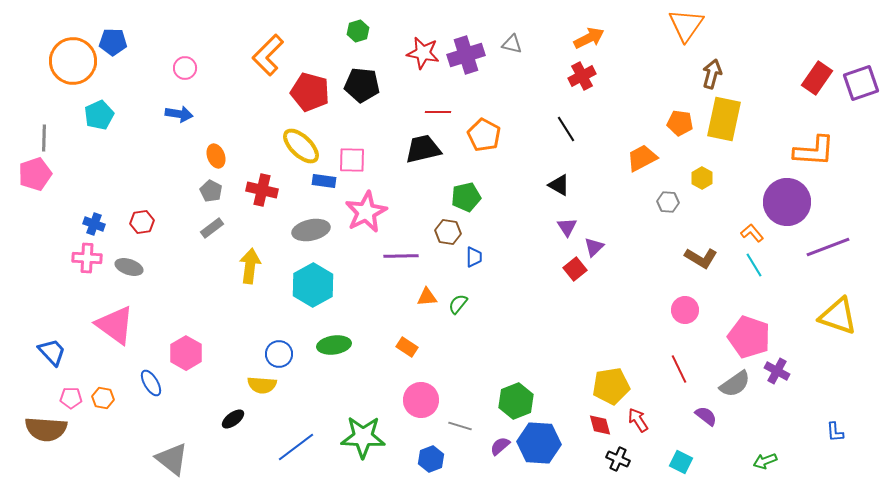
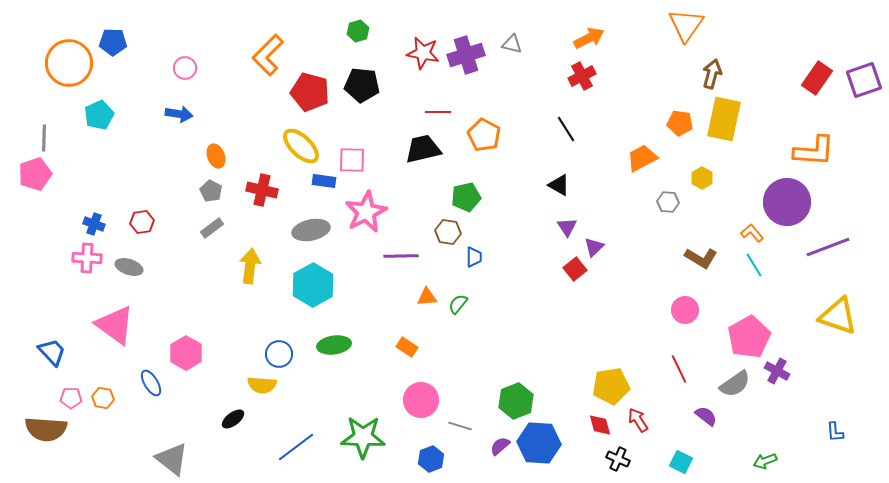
orange circle at (73, 61): moved 4 px left, 2 px down
purple square at (861, 83): moved 3 px right, 3 px up
pink pentagon at (749, 337): rotated 24 degrees clockwise
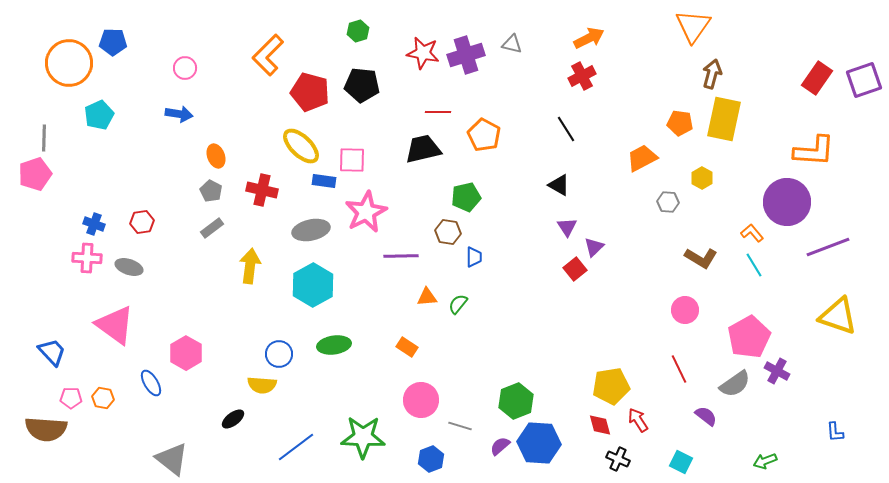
orange triangle at (686, 25): moved 7 px right, 1 px down
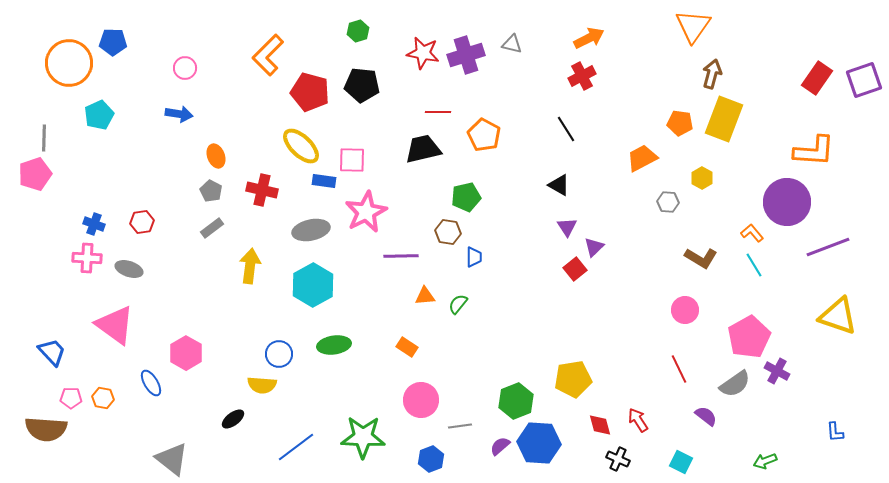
yellow rectangle at (724, 119): rotated 9 degrees clockwise
gray ellipse at (129, 267): moved 2 px down
orange triangle at (427, 297): moved 2 px left, 1 px up
yellow pentagon at (611, 386): moved 38 px left, 7 px up
gray line at (460, 426): rotated 25 degrees counterclockwise
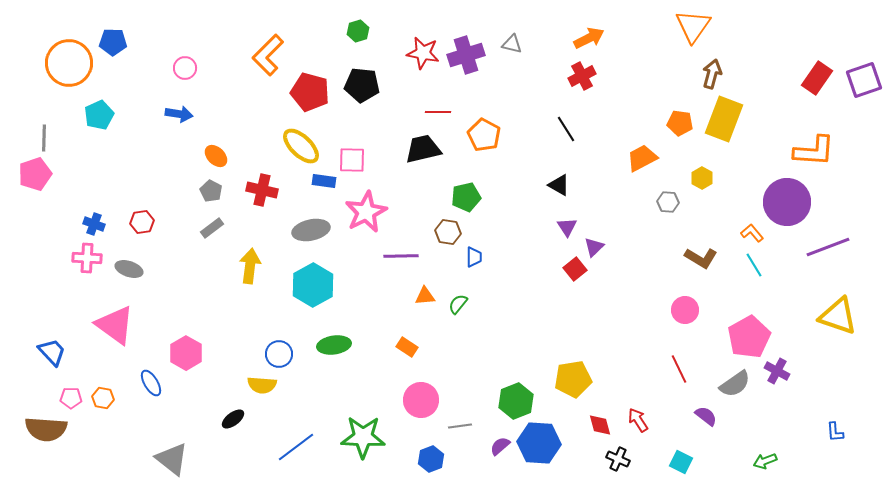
orange ellipse at (216, 156): rotated 25 degrees counterclockwise
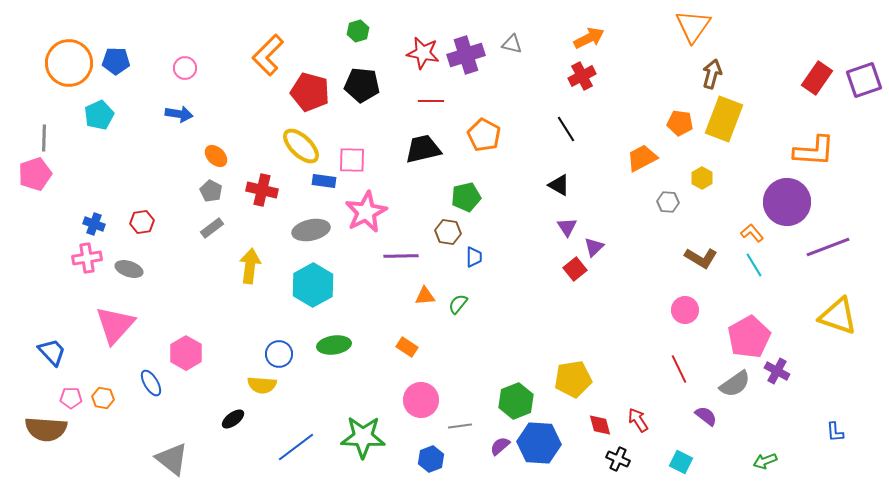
blue pentagon at (113, 42): moved 3 px right, 19 px down
red line at (438, 112): moved 7 px left, 11 px up
pink cross at (87, 258): rotated 12 degrees counterclockwise
pink triangle at (115, 325): rotated 36 degrees clockwise
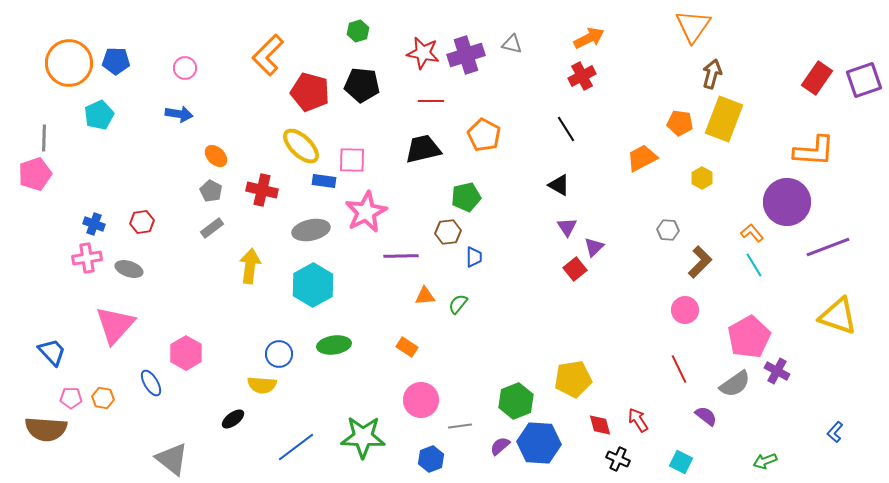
gray hexagon at (668, 202): moved 28 px down
brown hexagon at (448, 232): rotated 15 degrees counterclockwise
brown L-shape at (701, 258): moved 1 px left, 4 px down; rotated 76 degrees counterclockwise
blue L-shape at (835, 432): rotated 45 degrees clockwise
